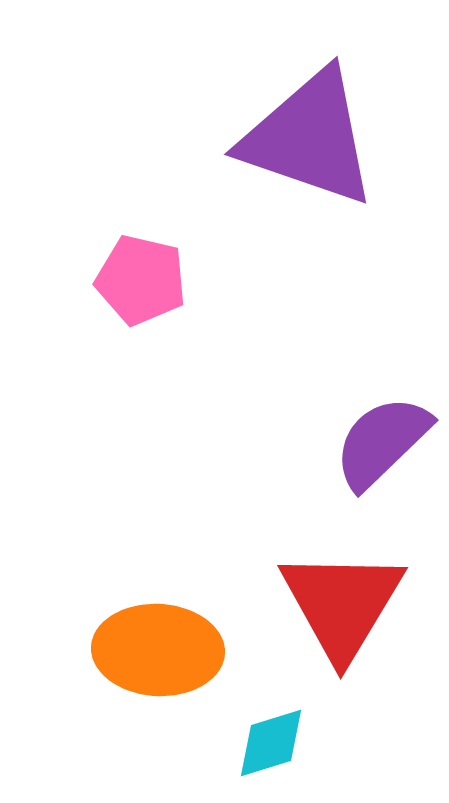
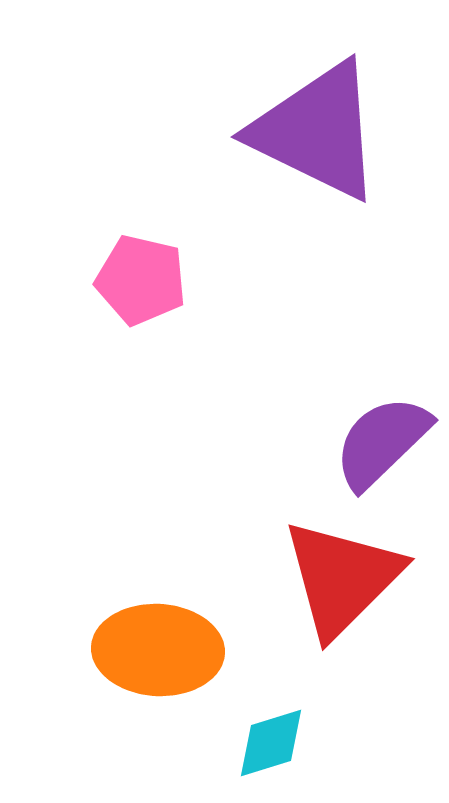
purple triangle: moved 8 px right, 7 px up; rotated 7 degrees clockwise
red triangle: moved 26 px up; rotated 14 degrees clockwise
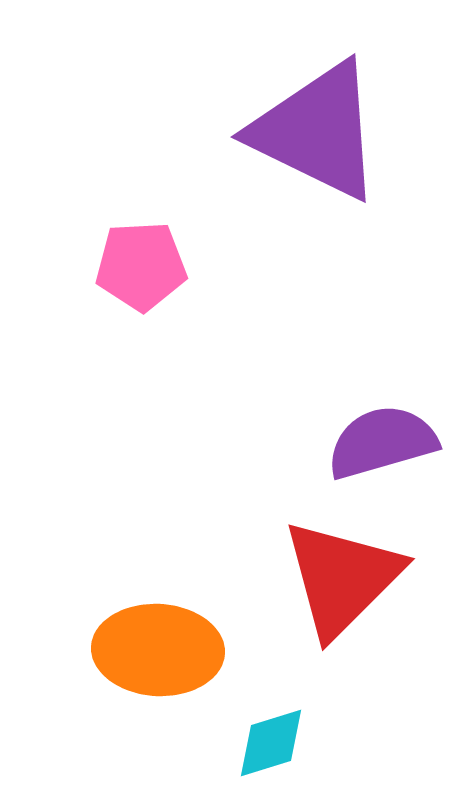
pink pentagon: moved 14 px up; rotated 16 degrees counterclockwise
purple semicircle: rotated 28 degrees clockwise
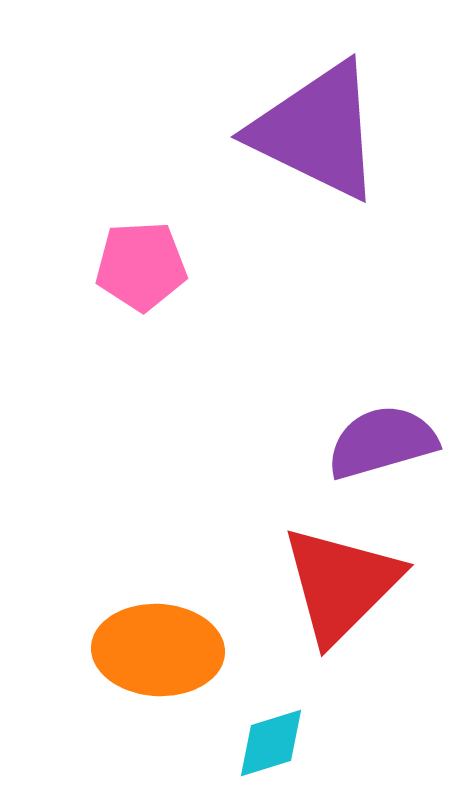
red triangle: moved 1 px left, 6 px down
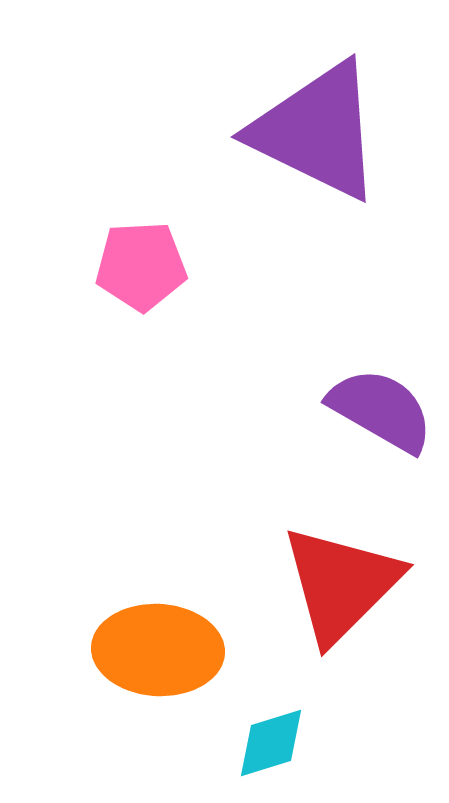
purple semicircle: moved 1 px left, 32 px up; rotated 46 degrees clockwise
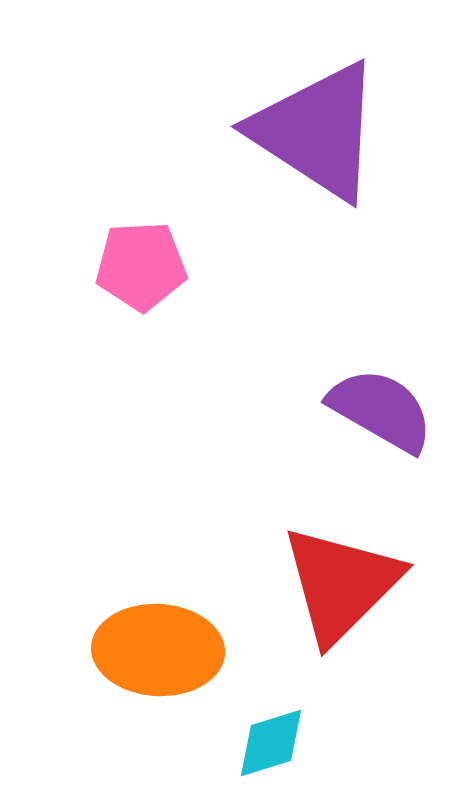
purple triangle: rotated 7 degrees clockwise
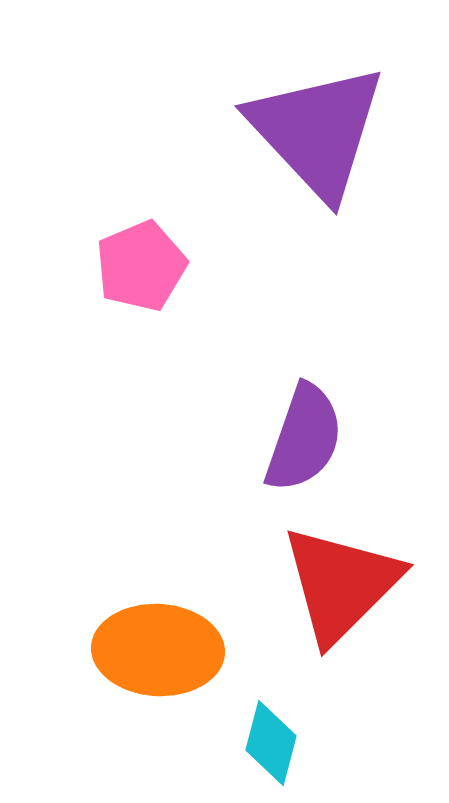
purple triangle: rotated 14 degrees clockwise
pink pentagon: rotated 20 degrees counterclockwise
purple semicircle: moved 77 px left, 28 px down; rotated 79 degrees clockwise
cyan diamond: rotated 58 degrees counterclockwise
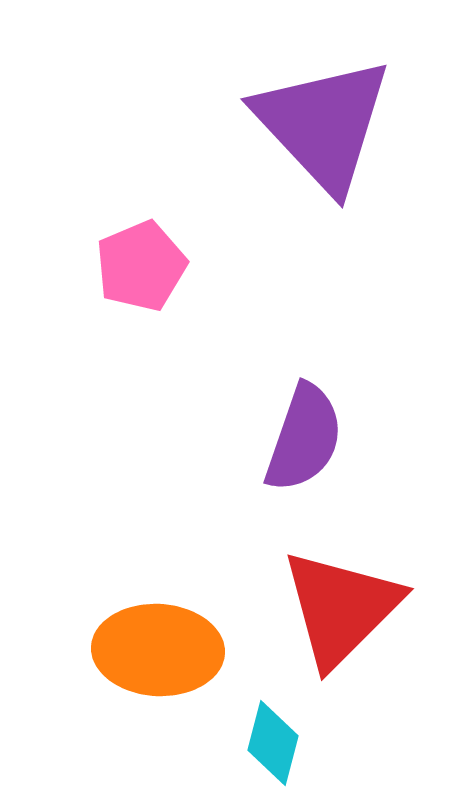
purple triangle: moved 6 px right, 7 px up
red triangle: moved 24 px down
cyan diamond: moved 2 px right
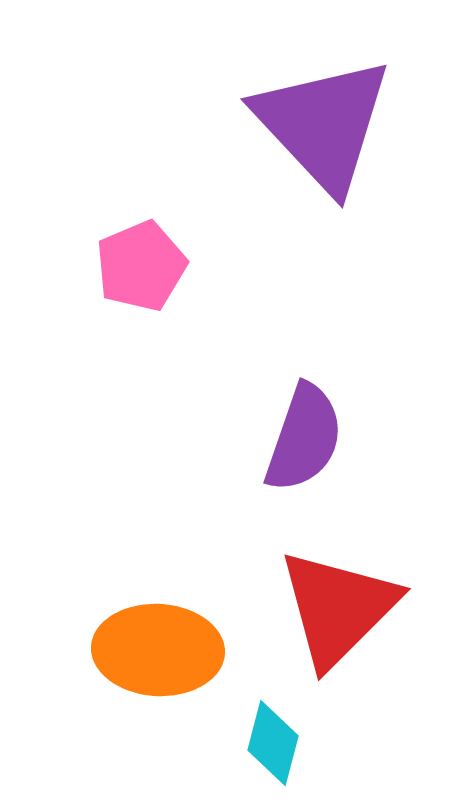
red triangle: moved 3 px left
